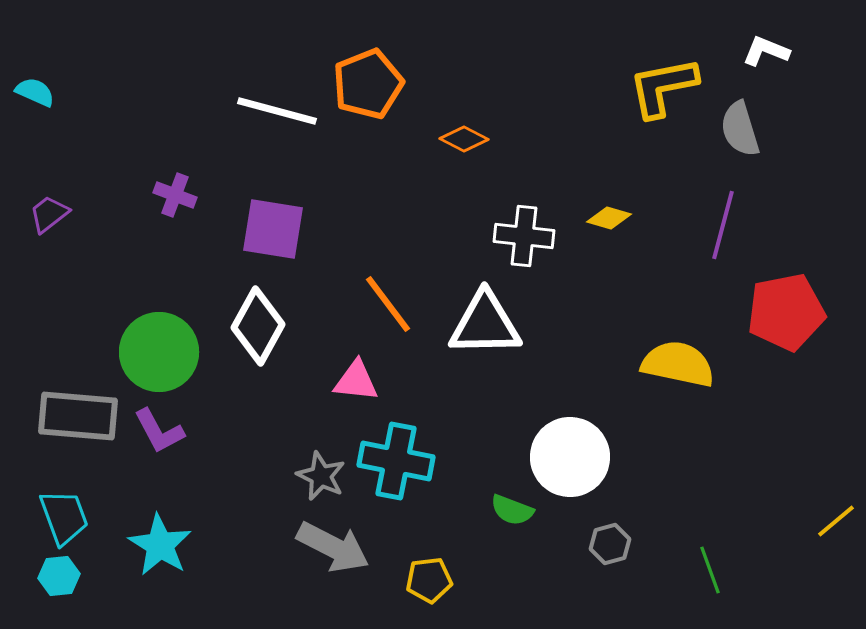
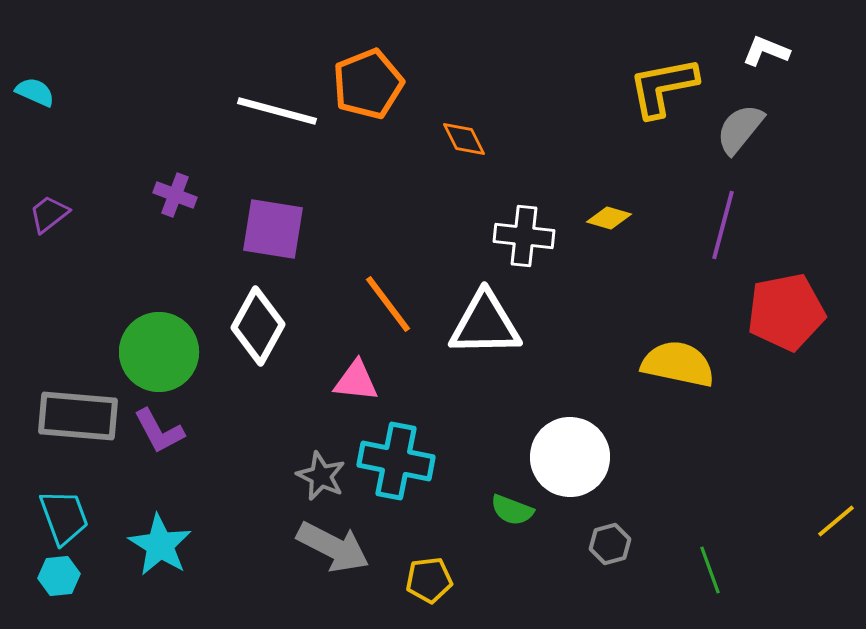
gray semicircle: rotated 56 degrees clockwise
orange diamond: rotated 36 degrees clockwise
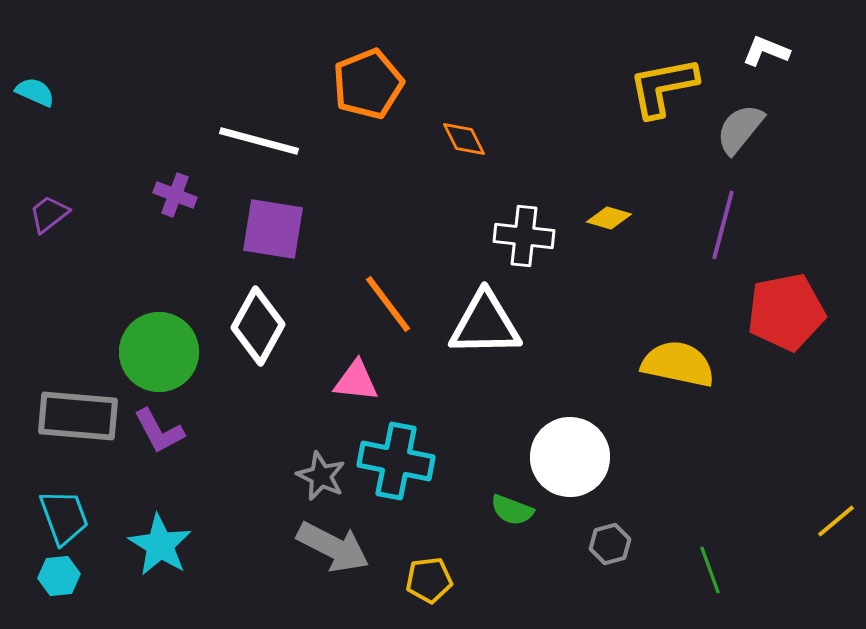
white line: moved 18 px left, 30 px down
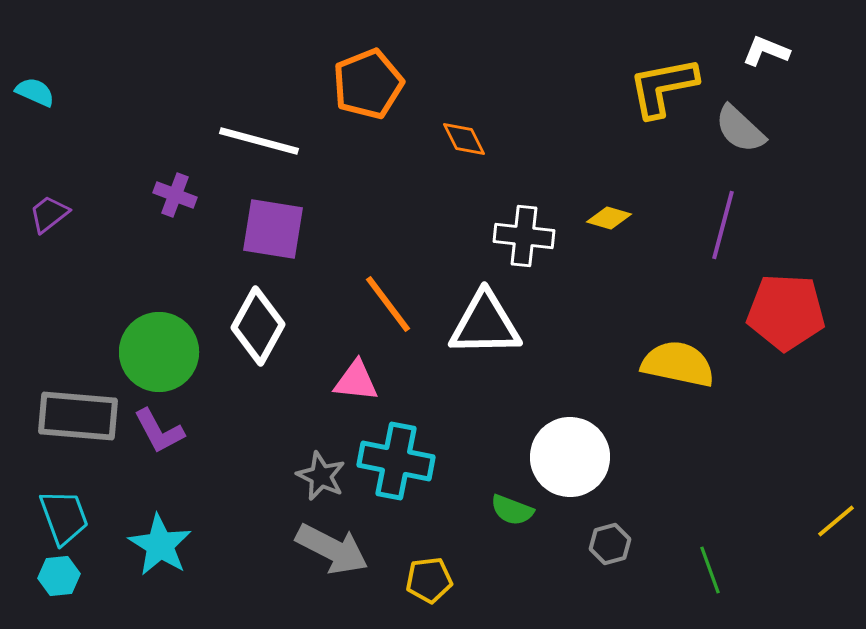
gray semicircle: rotated 86 degrees counterclockwise
red pentagon: rotated 14 degrees clockwise
gray arrow: moved 1 px left, 2 px down
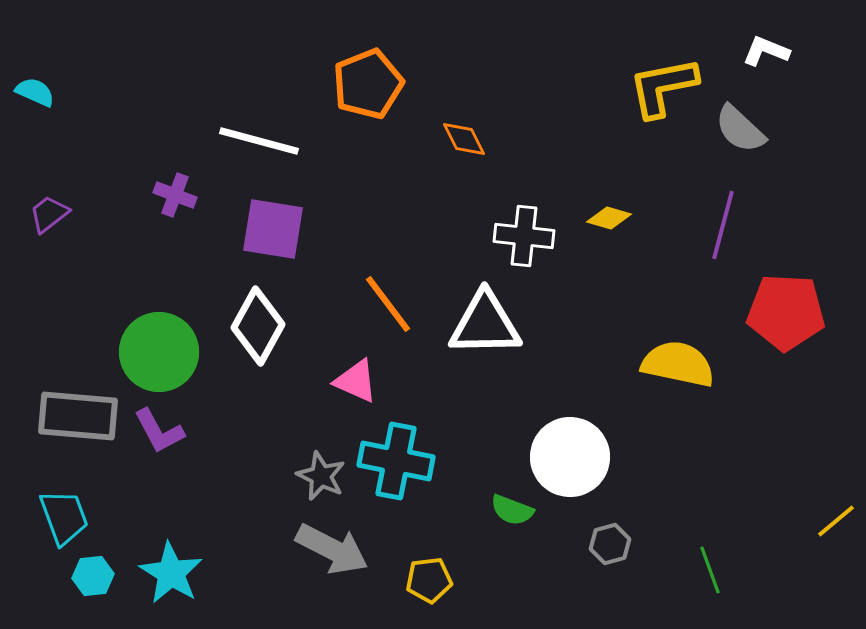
pink triangle: rotated 18 degrees clockwise
cyan star: moved 11 px right, 28 px down
cyan hexagon: moved 34 px right
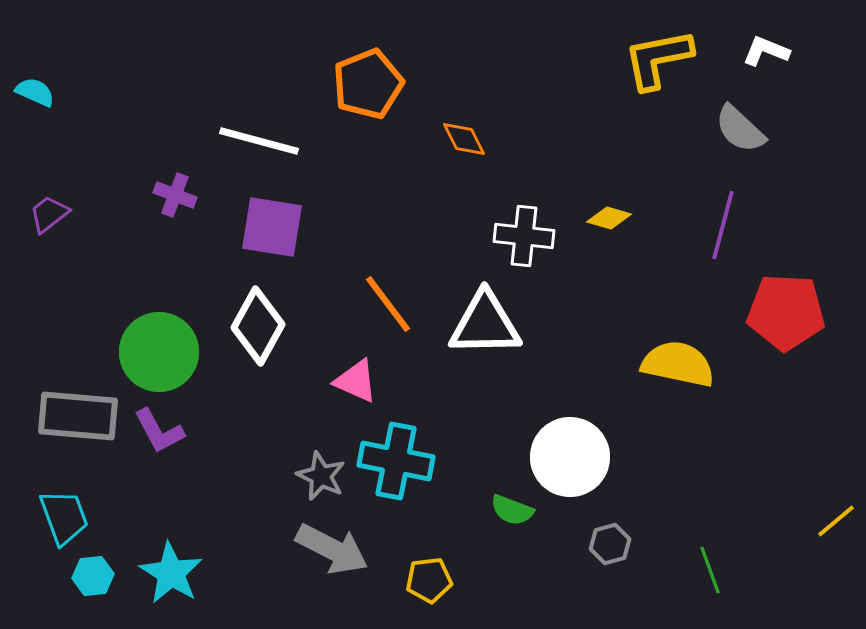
yellow L-shape: moved 5 px left, 28 px up
purple square: moved 1 px left, 2 px up
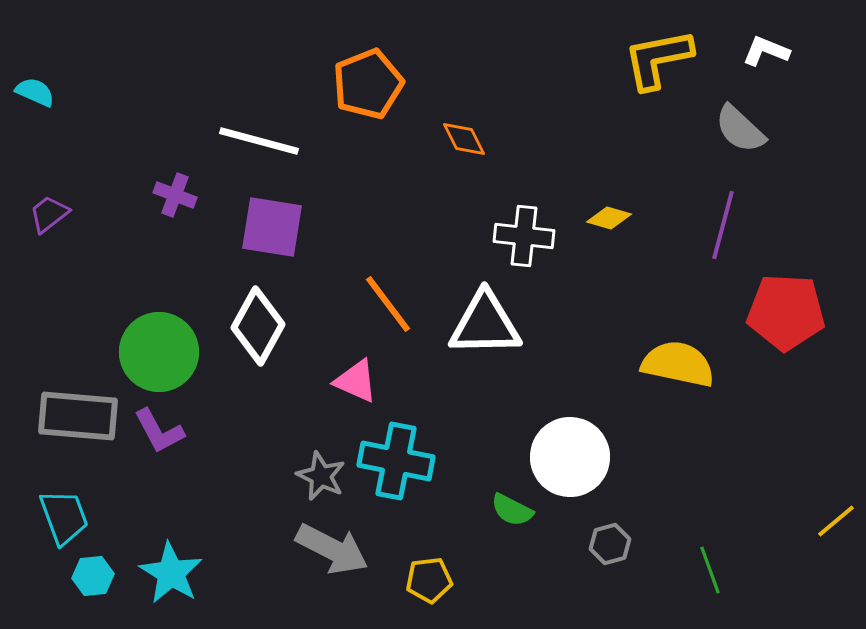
green semicircle: rotated 6 degrees clockwise
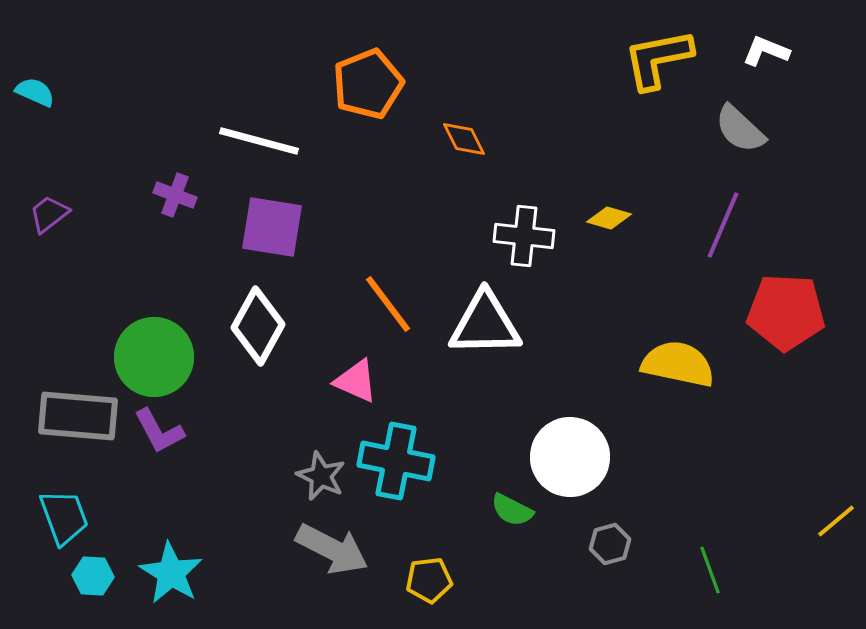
purple line: rotated 8 degrees clockwise
green circle: moved 5 px left, 5 px down
cyan hexagon: rotated 9 degrees clockwise
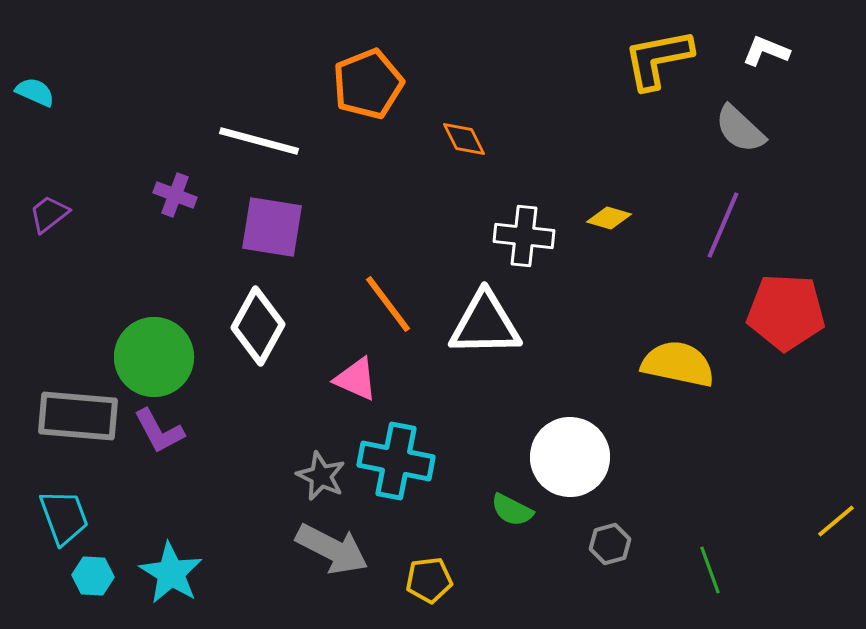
pink triangle: moved 2 px up
